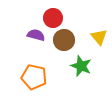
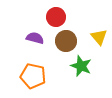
red circle: moved 3 px right, 1 px up
purple semicircle: moved 1 px left, 3 px down
brown circle: moved 2 px right, 1 px down
orange pentagon: moved 1 px left, 1 px up
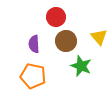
purple semicircle: moved 1 px left, 6 px down; rotated 108 degrees counterclockwise
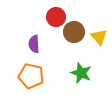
brown circle: moved 8 px right, 9 px up
green star: moved 7 px down
orange pentagon: moved 2 px left
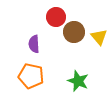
green star: moved 3 px left, 8 px down
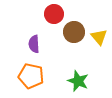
red circle: moved 2 px left, 3 px up
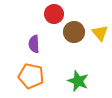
yellow triangle: moved 1 px right, 4 px up
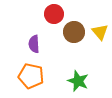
yellow triangle: moved 1 px up
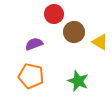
yellow triangle: moved 10 px down; rotated 18 degrees counterclockwise
purple semicircle: rotated 72 degrees clockwise
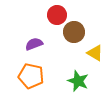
red circle: moved 3 px right, 1 px down
yellow triangle: moved 5 px left, 11 px down
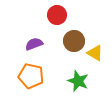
brown circle: moved 9 px down
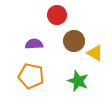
purple semicircle: rotated 18 degrees clockwise
